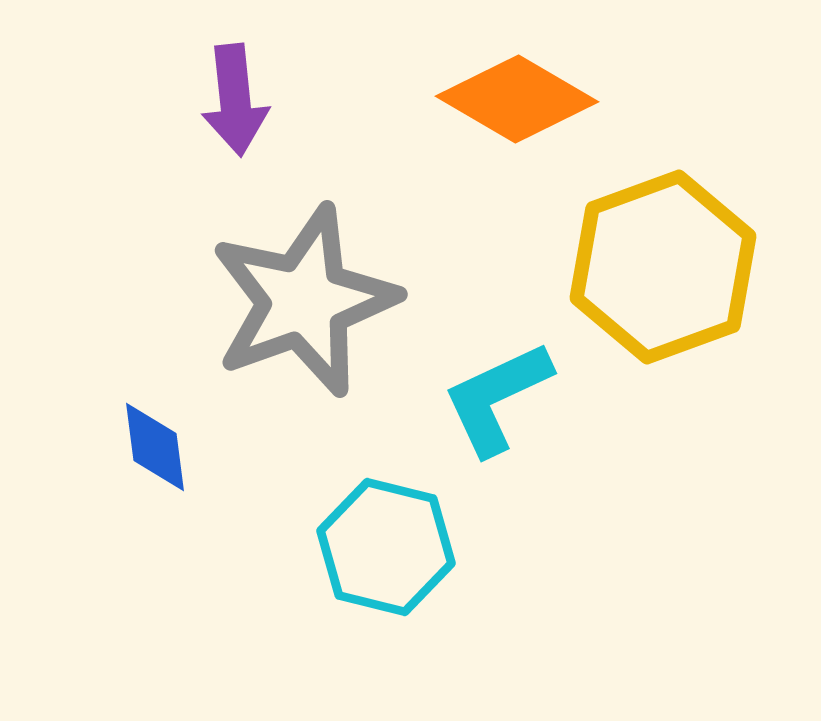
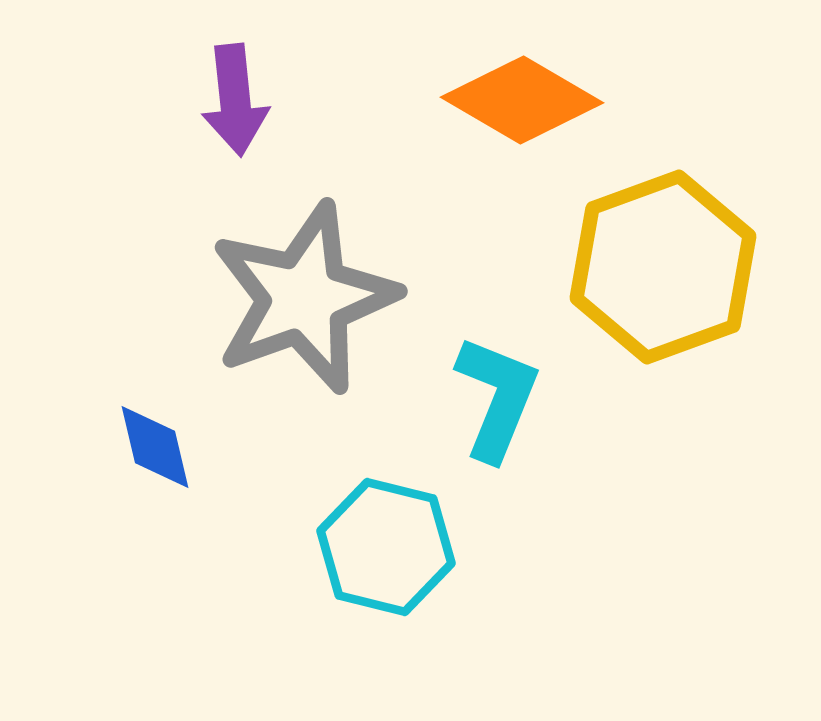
orange diamond: moved 5 px right, 1 px down
gray star: moved 3 px up
cyan L-shape: rotated 137 degrees clockwise
blue diamond: rotated 6 degrees counterclockwise
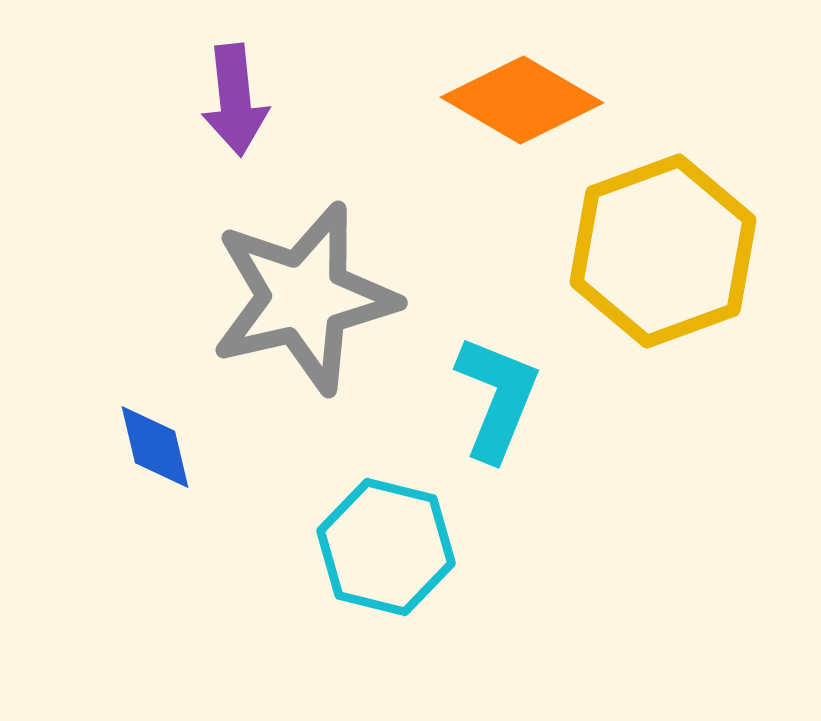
yellow hexagon: moved 16 px up
gray star: rotated 7 degrees clockwise
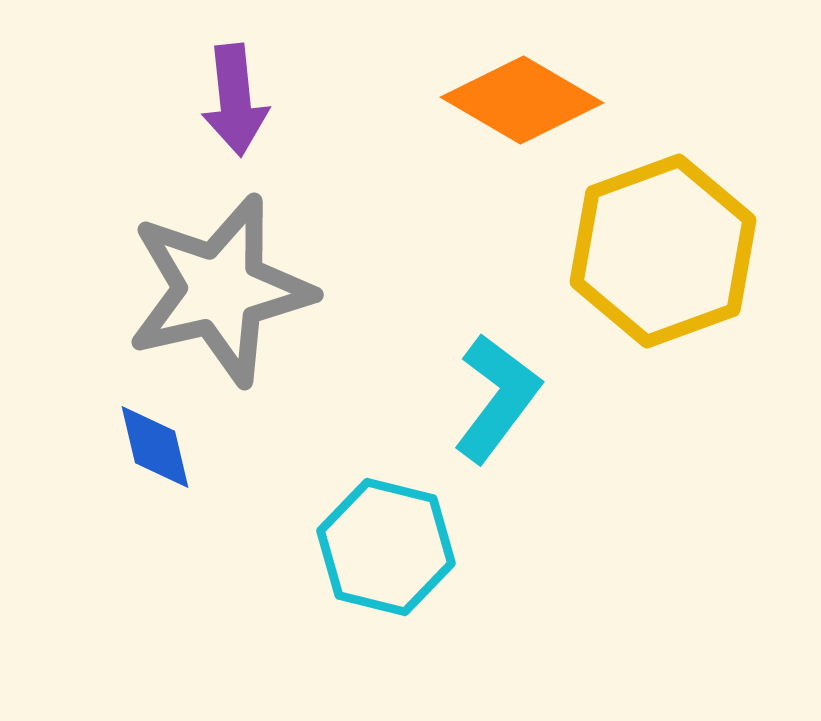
gray star: moved 84 px left, 8 px up
cyan L-shape: rotated 15 degrees clockwise
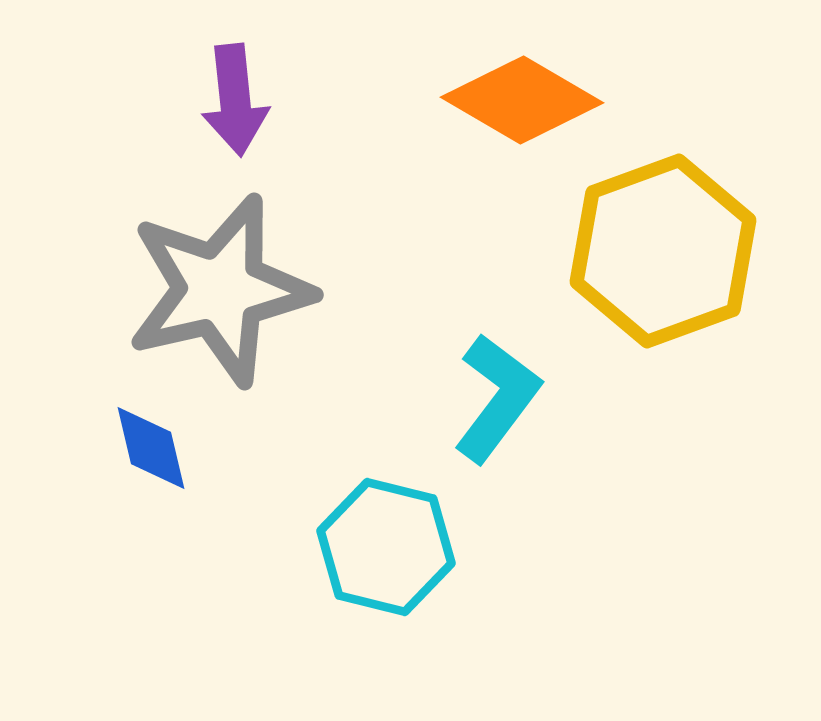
blue diamond: moved 4 px left, 1 px down
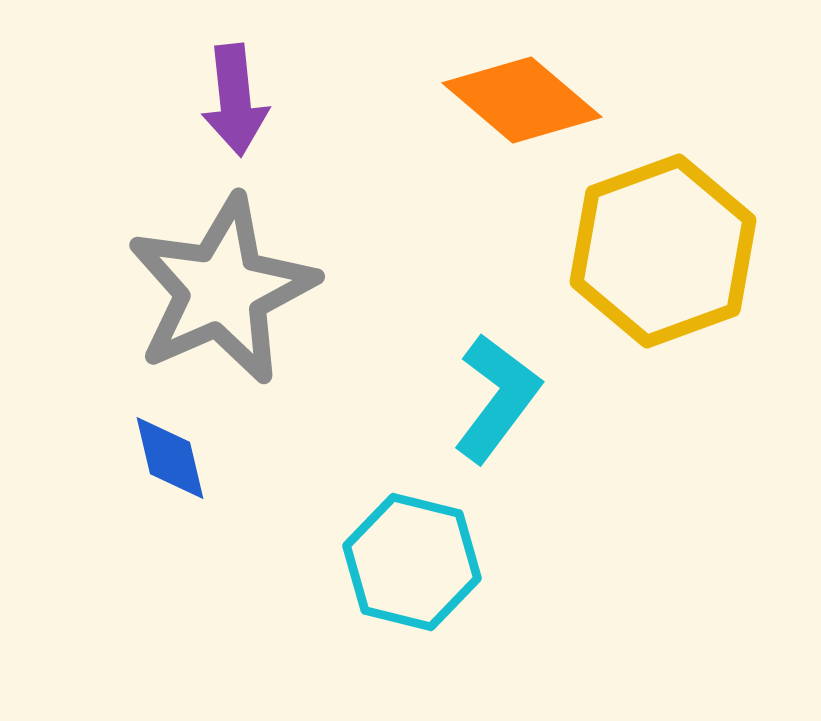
orange diamond: rotated 10 degrees clockwise
gray star: moved 2 px right; rotated 11 degrees counterclockwise
blue diamond: moved 19 px right, 10 px down
cyan hexagon: moved 26 px right, 15 px down
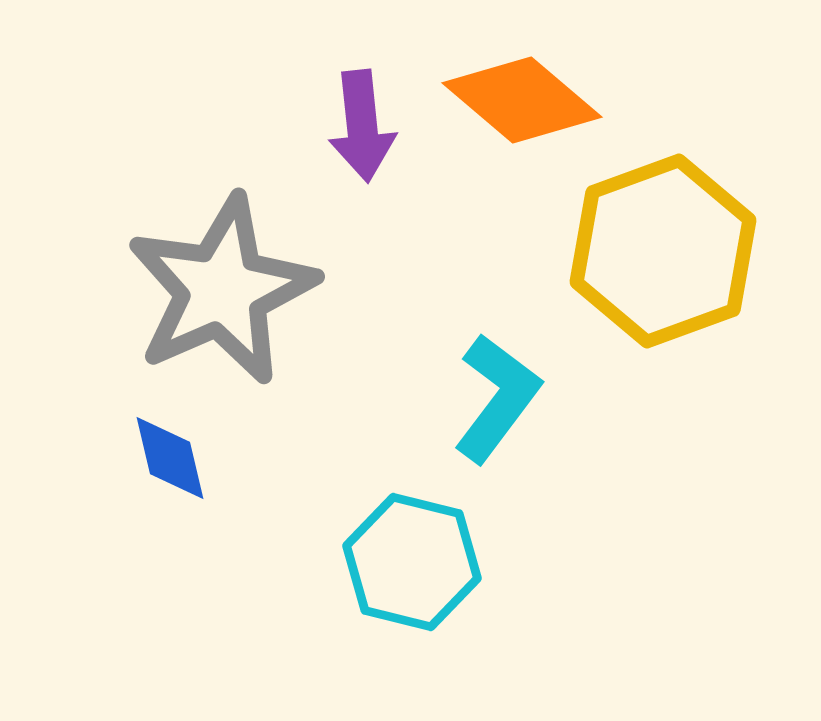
purple arrow: moved 127 px right, 26 px down
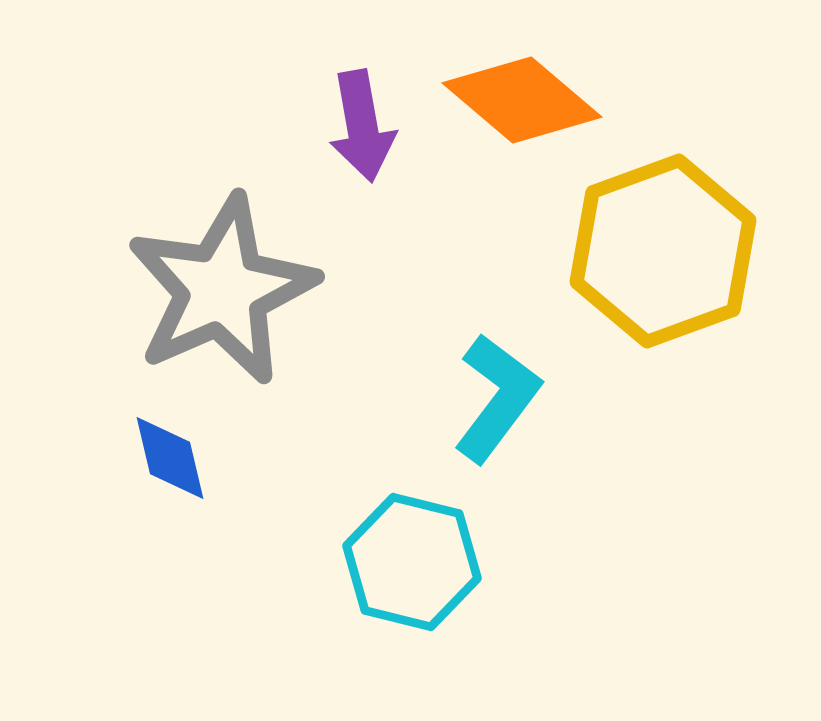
purple arrow: rotated 4 degrees counterclockwise
